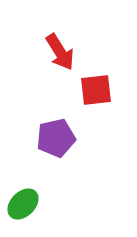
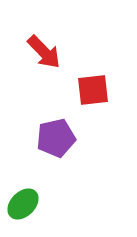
red arrow: moved 16 px left; rotated 12 degrees counterclockwise
red square: moved 3 px left
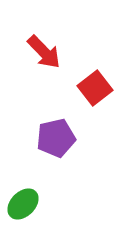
red square: moved 2 px right, 2 px up; rotated 32 degrees counterclockwise
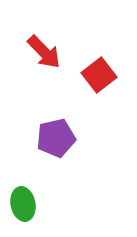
red square: moved 4 px right, 13 px up
green ellipse: rotated 56 degrees counterclockwise
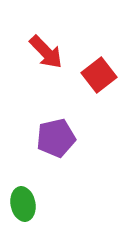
red arrow: moved 2 px right
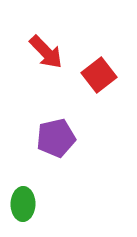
green ellipse: rotated 12 degrees clockwise
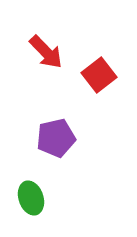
green ellipse: moved 8 px right, 6 px up; rotated 20 degrees counterclockwise
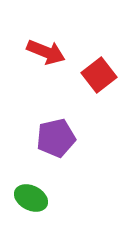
red arrow: rotated 24 degrees counterclockwise
green ellipse: rotated 44 degrees counterclockwise
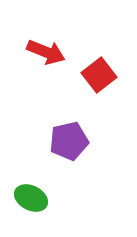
purple pentagon: moved 13 px right, 3 px down
